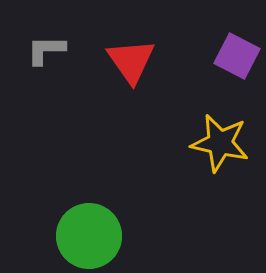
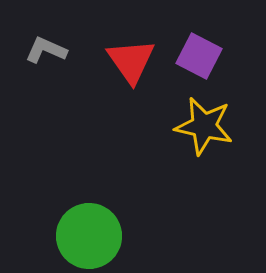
gray L-shape: rotated 24 degrees clockwise
purple square: moved 38 px left
yellow star: moved 16 px left, 17 px up
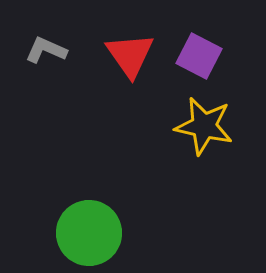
red triangle: moved 1 px left, 6 px up
green circle: moved 3 px up
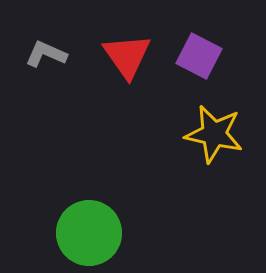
gray L-shape: moved 4 px down
red triangle: moved 3 px left, 1 px down
yellow star: moved 10 px right, 8 px down
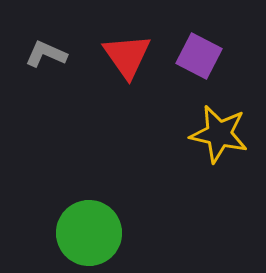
yellow star: moved 5 px right
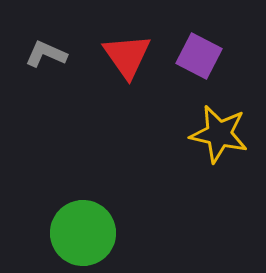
green circle: moved 6 px left
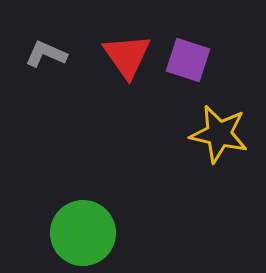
purple square: moved 11 px left, 4 px down; rotated 9 degrees counterclockwise
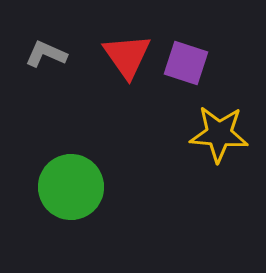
purple square: moved 2 px left, 3 px down
yellow star: rotated 8 degrees counterclockwise
green circle: moved 12 px left, 46 px up
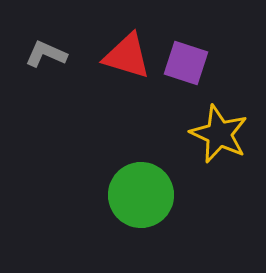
red triangle: rotated 38 degrees counterclockwise
yellow star: rotated 20 degrees clockwise
green circle: moved 70 px right, 8 px down
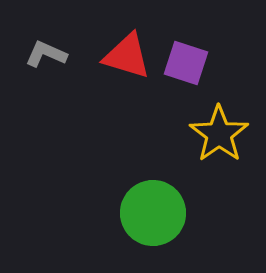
yellow star: rotated 12 degrees clockwise
green circle: moved 12 px right, 18 px down
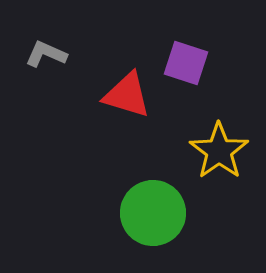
red triangle: moved 39 px down
yellow star: moved 17 px down
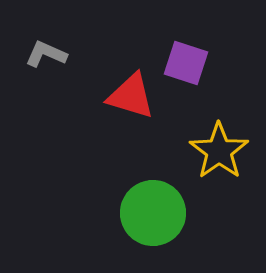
red triangle: moved 4 px right, 1 px down
